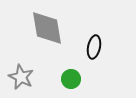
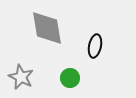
black ellipse: moved 1 px right, 1 px up
green circle: moved 1 px left, 1 px up
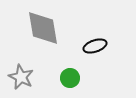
gray diamond: moved 4 px left
black ellipse: rotated 60 degrees clockwise
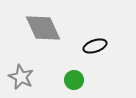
gray diamond: rotated 15 degrees counterclockwise
green circle: moved 4 px right, 2 px down
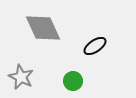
black ellipse: rotated 15 degrees counterclockwise
green circle: moved 1 px left, 1 px down
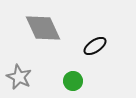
gray star: moved 2 px left
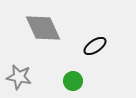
gray star: rotated 15 degrees counterclockwise
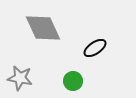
black ellipse: moved 2 px down
gray star: moved 1 px right, 1 px down
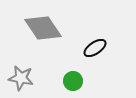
gray diamond: rotated 9 degrees counterclockwise
gray star: moved 1 px right
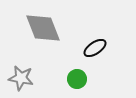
gray diamond: rotated 12 degrees clockwise
green circle: moved 4 px right, 2 px up
